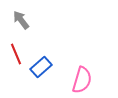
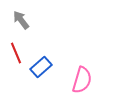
red line: moved 1 px up
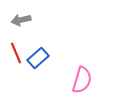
gray arrow: rotated 66 degrees counterclockwise
blue rectangle: moved 3 px left, 9 px up
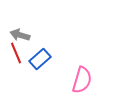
gray arrow: moved 1 px left, 15 px down; rotated 30 degrees clockwise
blue rectangle: moved 2 px right, 1 px down
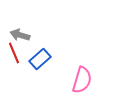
red line: moved 2 px left
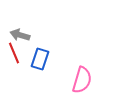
blue rectangle: rotated 30 degrees counterclockwise
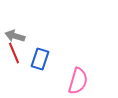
gray arrow: moved 5 px left, 1 px down
pink semicircle: moved 4 px left, 1 px down
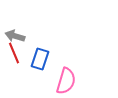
pink semicircle: moved 12 px left
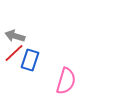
red line: rotated 70 degrees clockwise
blue rectangle: moved 10 px left, 1 px down
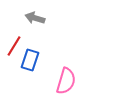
gray arrow: moved 20 px right, 18 px up
red line: moved 7 px up; rotated 15 degrees counterclockwise
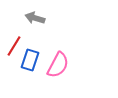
pink semicircle: moved 8 px left, 16 px up; rotated 12 degrees clockwise
